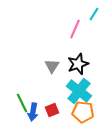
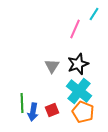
green line: rotated 24 degrees clockwise
orange pentagon: rotated 15 degrees clockwise
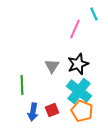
cyan line: rotated 56 degrees counterclockwise
green line: moved 18 px up
orange pentagon: moved 1 px left, 1 px up
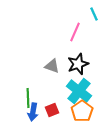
pink line: moved 3 px down
gray triangle: rotated 42 degrees counterclockwise
green line: moved 6 px right, 13 px down
orange pentagon: rotated 15 degrees clockwise
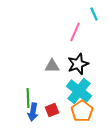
gray triangle: rotated 21 degrees counterclockwise
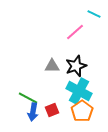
cyan line: rotated 40 degrees counterclockwise
pink line: rotated 24 degrees clockwise
black star: moved 2 px left, 2 px down
cyan cross: rotated 10 degrees counterclockwise
green line: rotated 60 degrees counterclockwise
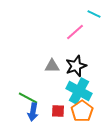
red square: moved 6 px right, 1 px down; rotated 24 degrees clockwise
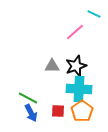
cyan cross: moved 2 px up; rotated 25 degrees counterclockwise
blue arrow: moved 2 px left, 1 px down; rotated 36 degrees counterclockwise
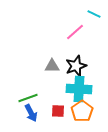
green line: rotated 48 degrees counterclockwise
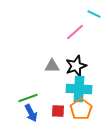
orange pentagon: moved 1 px left, 2 px up
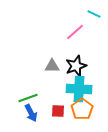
orange pentagon: moved 1 px right
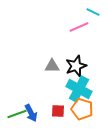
cyan line: moved 1 px left, 2 px up
pink line: moved 4 px right, 5 px up; rotated 18 degrees clockwise
cyan cross: rotated 25 degrees clockwise
green line: moved 11 px left, 16 px down
orange pentagon: rotated 20 degrees counterclockwise
